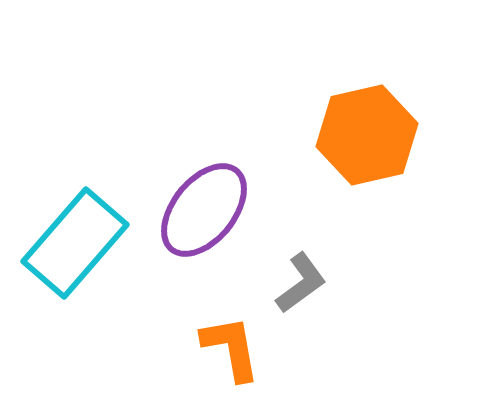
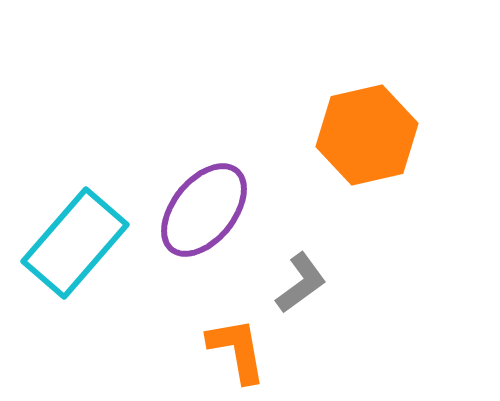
orange L-shape: moved 6 px right, 2 px down
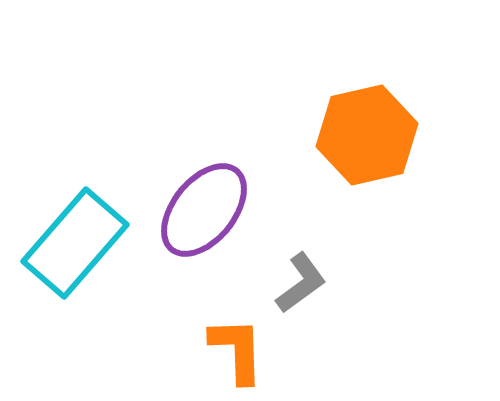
orange L-shape: rotated 8 degrees clockwise
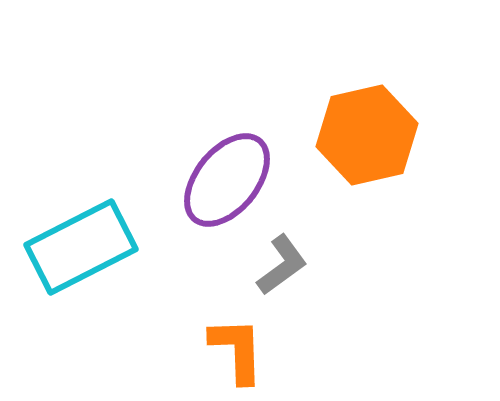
purple ellipse: moved 23 px right, 30 px up
cyan rectangle: moved 6 px right, 4 px down; rotated 22 degrees clockwise
gray L-shape: moved 19 px left, 18 px up
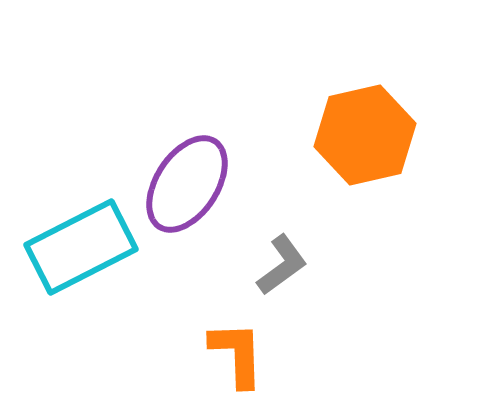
orange hexagon: moved 2 px left
purple ellipse: moved 40 px left, 4 px down; rotated 6 degrees counterclockwise
orange L-shape: moved 4 px down
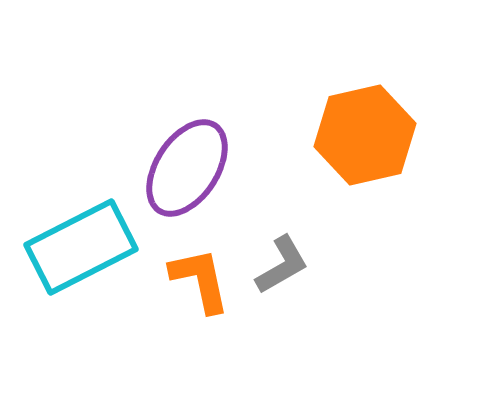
purple ellipse: moved 16 px up
gray L-shape: rotated 6 degrees clockwise
orange L-shape: moved 37 px left, 74 px up; rotated 10 degrees counterclockwise
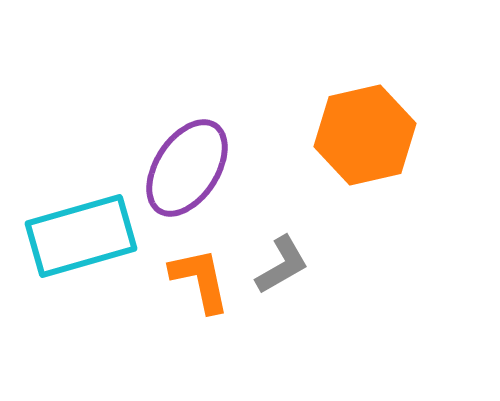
cyan rectangle: moved 11 px up; rotated 11 degrees clockwise
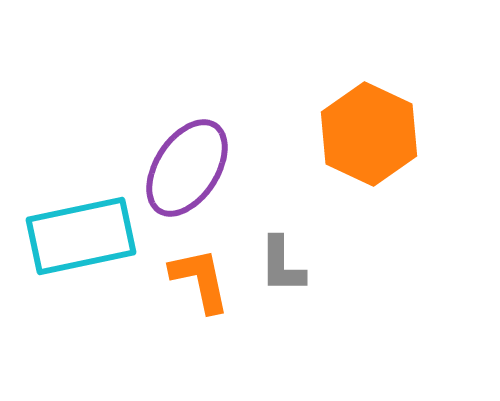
orange hexagon: moved 4 px right, 1 px up; rotated 22 degrees counterclockwise
cyan rectangle: rotated 4 degrees clockwise
gray L-shape: rotated 120 degrees clockwise
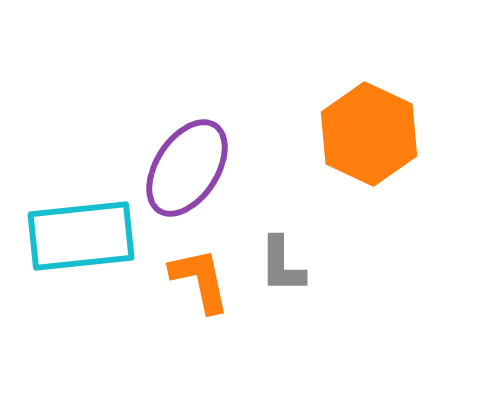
cyan rectangle: rotated 6 degrees clockwise
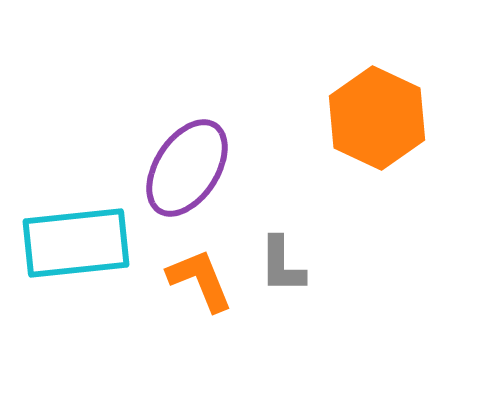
orange hexagon: moved 8 px right, 16 px up
cyan rectangle: moved 5 px left, 7 px down
orange L-shape: rotated 10 degrees counterclockwise
